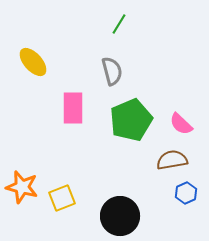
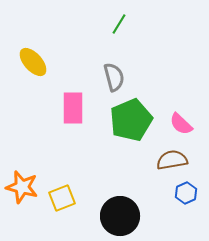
gray semicircle: moved 2 px right, 6 px down
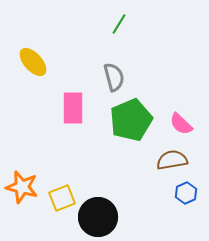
black circle: moved 22 px left, 1 px down
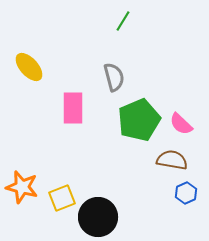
green line: moved 4 px right, 3 px up
yellow ellipse: moved 4 px left, 5 px down
green pentagon: moved 8 px right
brown semicircle: rotated 20 degrees clockwise
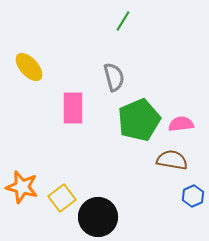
pink semicircle: rotated 130 degrees clockwise
blue hexagon: moved 7 px right, 3 px down
yellow square: rotated 16 degrees counterclockwise
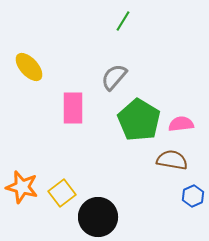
gray semicircle: rotated 124 degrees counterclockwise
green pentagon: rotated 18 degrees counterclockwise
yellow square: moved 5 px up
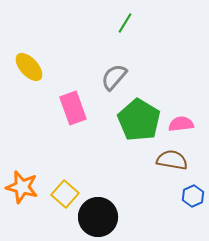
green line: moved 2 px right, 2 px down
pink rectangle: rotated 20 degrees counterclockwise
yellow square: moved 3 px right, 1 px down; rotated 12 degrees counterclockwise
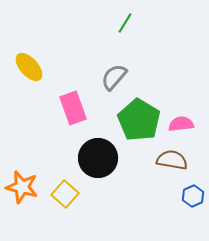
black circle: moved 59 px up
